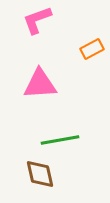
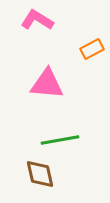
pink L-shape: rotated 52 degrees clockwise
pink triangle: moved 7 px right; rotated 9 degrees clockwise
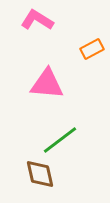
green line: rotated 27 degrees counterclockwise
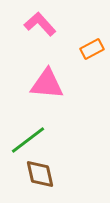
pink L-shape: moved 3 px right, 4 px down; rotated 16 degrees clockwise
green line: moved 32 px left
